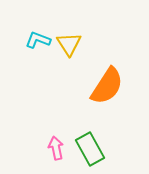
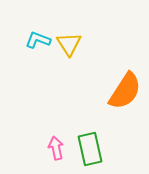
orange semicircle: moved 18 px right, 5 px down
green rectangle: rotated 16 degrees clockwise
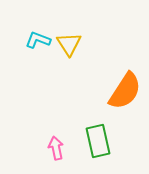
green rectangle: moved 8 px right, 8 px up
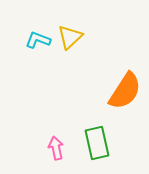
yellow triangle: moved 1 px right, 7 px up; rotated 20 degrees clockwise
green rectangle: moved 1 px left, 2 px down
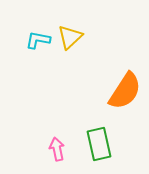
cyan L-shape: rotated 10 degrees counterclockwise
green rectangle: moved 2 px right, 1 px down
pink arrow: moved 1 px right, 1 px down
